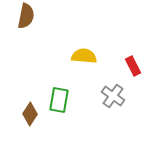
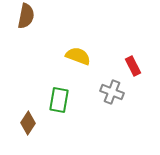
yellow semicircle: moved 6 px left; rotated 15 degrees clockwise
gray cross: moved 1 px left, 4 px up; rotated 15 degrees counterclockwise
brown diamond: moved 2 px left, 9 px down
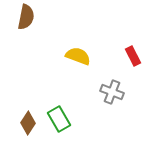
brown semicircle: moved 1 px down
red rectangle: moved 10 px up
green rectangle: moved 19 px down; rotated 40 degrees counterclockwise
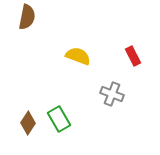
brown semicircle: moved 1 px right
gray cross: moved 2 px down
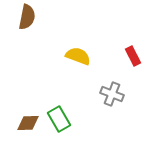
brown diamond: rotated 55 degrees clockwise
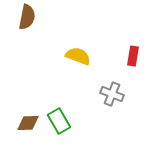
red rectangle: rotated 36 degrees clockwise
green rectangle: moved 2 px down
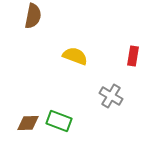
brown semicircle: moved 6 px right, 1 px up
yellow semicircle: moved 3 px left
gray cross: moved 1 px left, 2 px down; rotated 10 degrees clockwise
green rectangle: rotated 40 degrees counterclockwise
